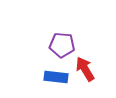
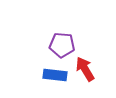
blue rectangle: moved 1 px left, 2 px up
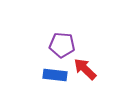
red arrow: rotated 15 degrees counterclockwise
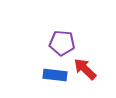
purple pentagon: moved 2 px up
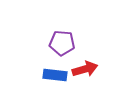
red arrow: rotated 120 degrees clockwise
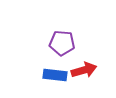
red arrow: moved 1 px left, 1 px down
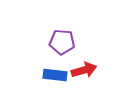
purple pentagon: moved 1 px up
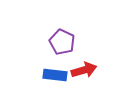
purple pentagon: rotated 20 degrees clockwise
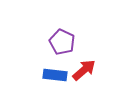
red arrow: rotated 25 degrees counterclockwise
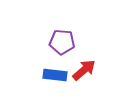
purple pentagon: rotated 20 degrees counterclockwise
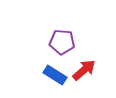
blue rectangle: rotated 25 degrees clockwise
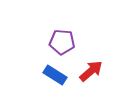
red arrow: moved 7 px right, 1 px down
